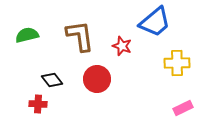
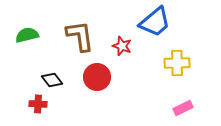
red circle: moved 2 px up
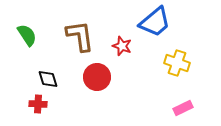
green semicircle: rotated 70 degrees clockwise
yellow cross: rotated 20 degrees clockwise
black diamond: moved 4 px left, 1 px up; rotated 20 degrees clockwise
